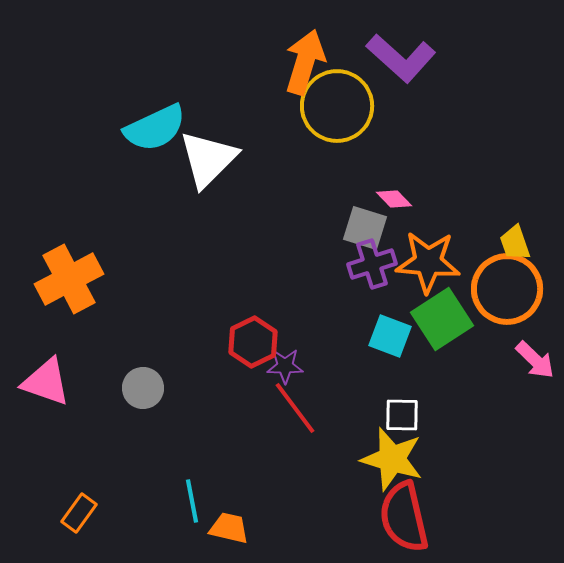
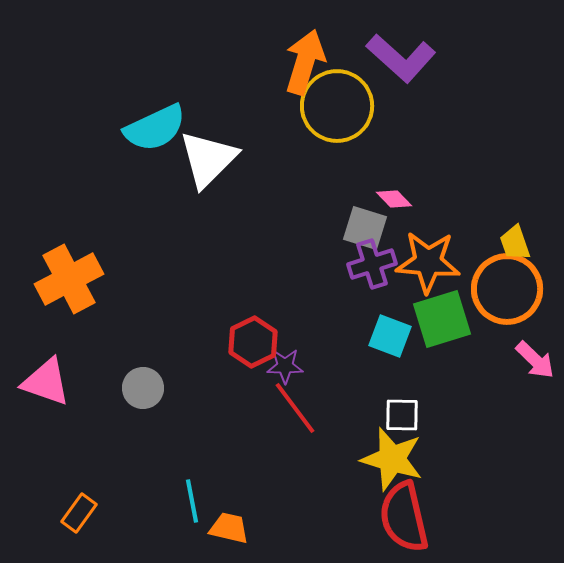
green square: rotated 16 degrees clockwise
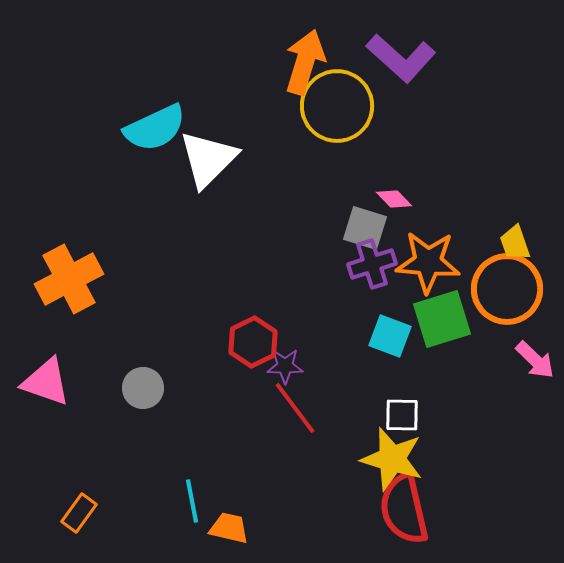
red semicircle: moved 8 px up
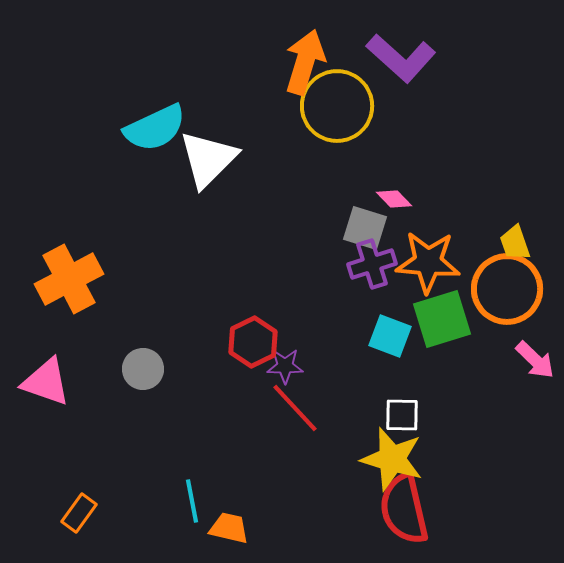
gray circle: moved 19 px up
red line: rotated 6 degrees counterclockwise
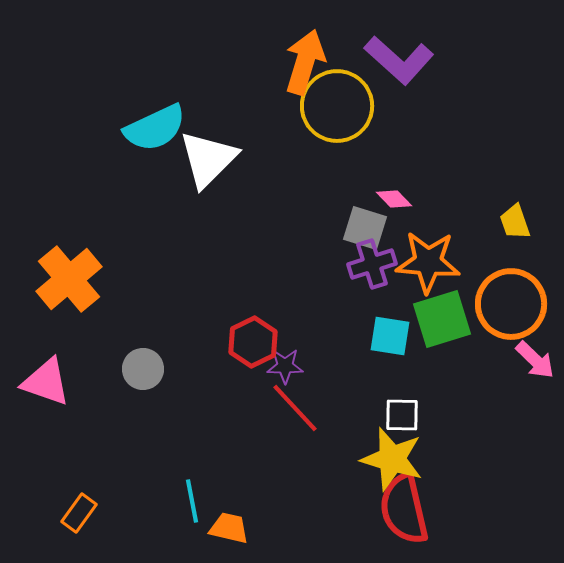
purple L-shape: moved 2 px left, 2 px down
yellow trapezoid: moved 21 px up
orange cross: rotated 12 degrees counterclockwise
orange circle: moved 4 px right, 15 px down
cyan square: rotated 12 degrees counterclockwise
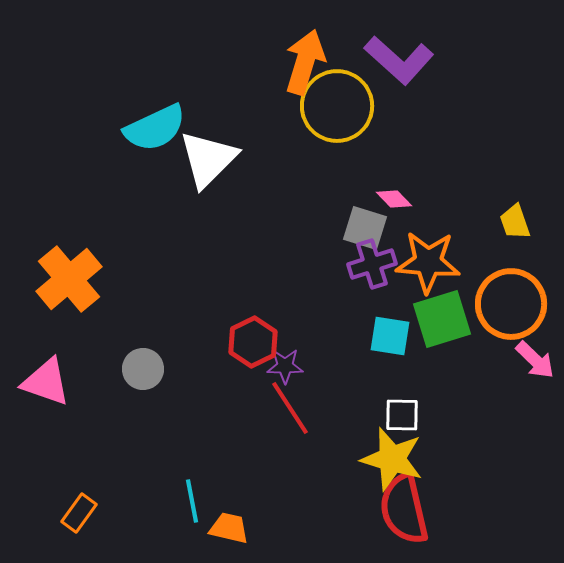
red line: moved 5 px left; rotated 10 degrees clockwise
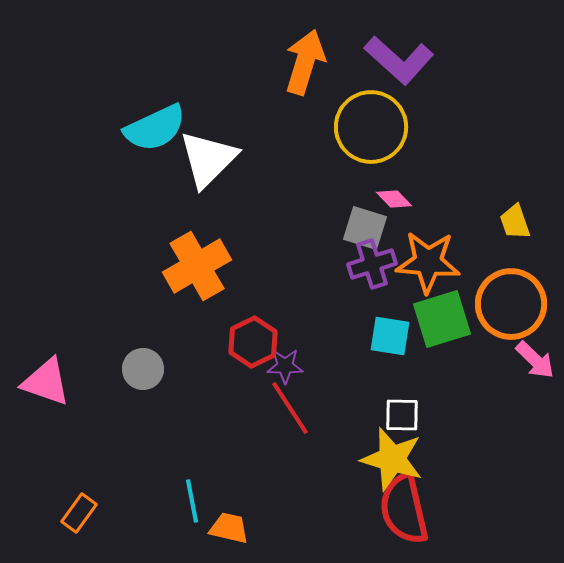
yellow circle: moved 34 px right, 21 px down
orange cross: moved 128 px right, 13 px up; rotated 10 degrees clockwise
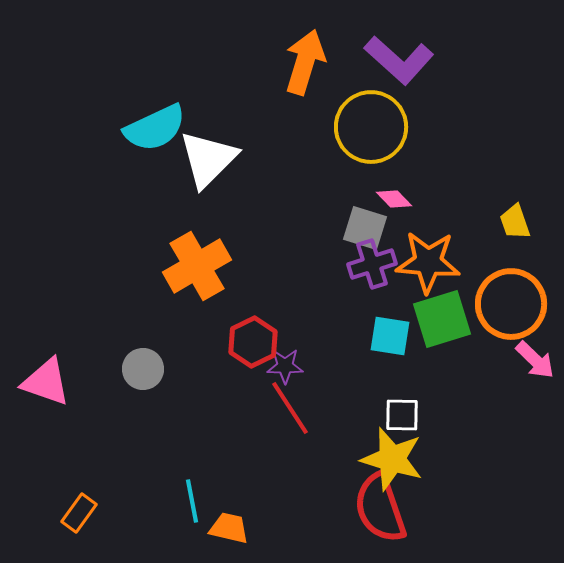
red semicircle: moved 24 px left, 1 px up; rotated 6 degrees counterclockwise
